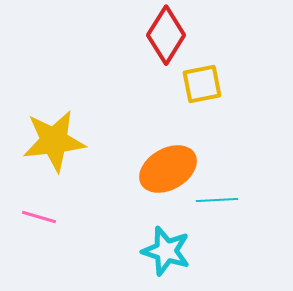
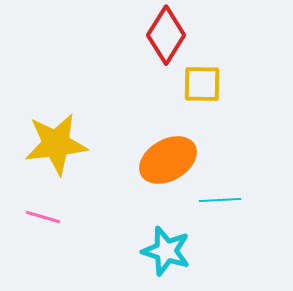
yellow square: rotated 12 degrees clockwise
yellow star: moved 2 px right, 3 px down
orange ellipse: moved 9 px up
cyan line: moved 3 px right
pink line: moved 4 px right
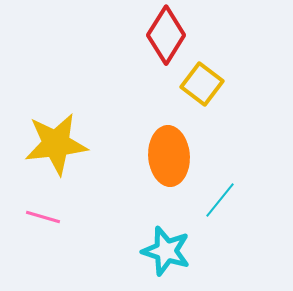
yellow square: rotated 36 degrees clockwise
orange ellipse: moved 1 px right, 4 px up; rotated 64 degrees counterclockwise
cyan line: rotated 48 degrees counterclockwise
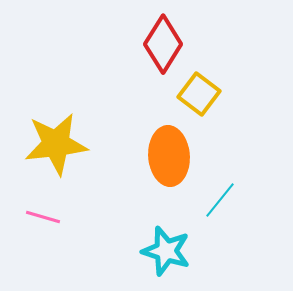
red diamond: moved 3 px left, 9 px down
yellow square: moved 3 px left, 10 px down
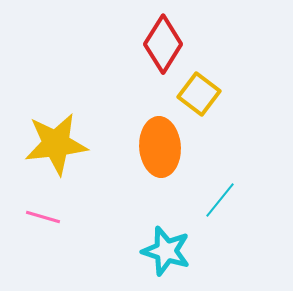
orange ellipse: moved 9 px left, 9 px up
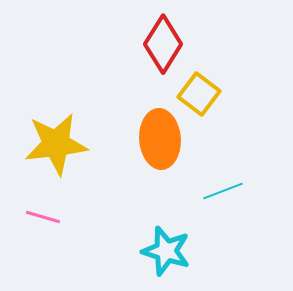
orange ellipse: moved 8 px up
cyan line: moved 3 px right, 9 px up; rotated 30 degrees clockwise
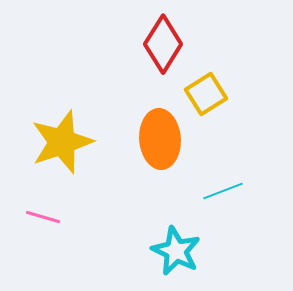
yellow square: moved 7 px right; rotated 21 degrees clockwise
yellow star: moved 6 px right, 2 px up; rotated 12 degrees counterclockwise
cyan star: moved 10 px right; rotated 9 degrees clockwise
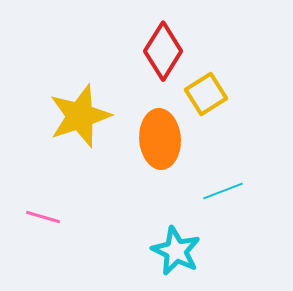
red diamond: moved 7 px down
yellow star: moved 18 px right, 26 px up
